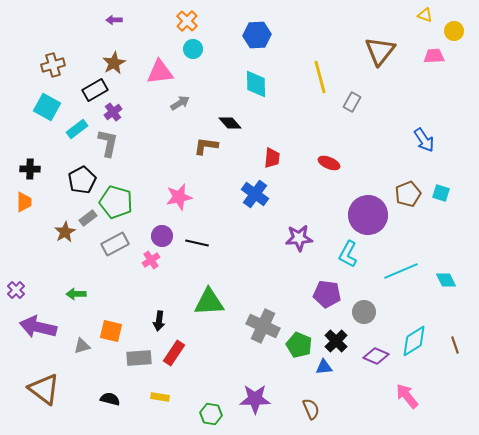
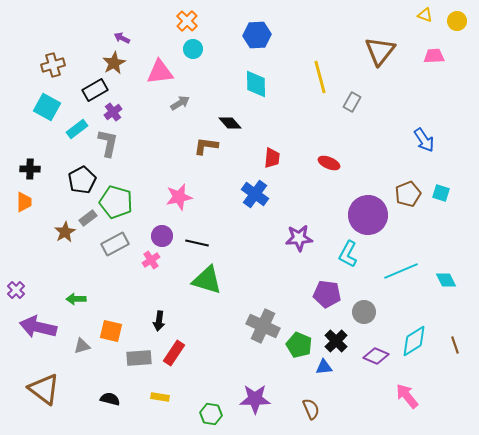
purple arrow at (114, 20): moved 8 px right, 18 px down; rotated 28 degrees clockwise
yellow circle at (454, 31): moved 3 px right, 10 px up
green arrow at (76, 294): moved 5 px down
green triangle at (209, 302): moved 2 px left, 22 px up; rotated 20 degrees clockwise
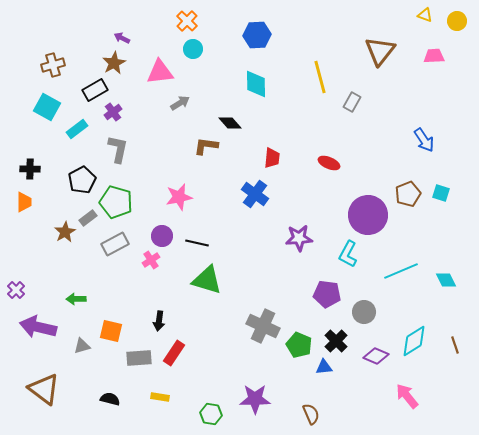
gray L-shape at (108, 143): moved 10 px right, 6 px down
brown semicircle at (311, 409): moved 5 px down
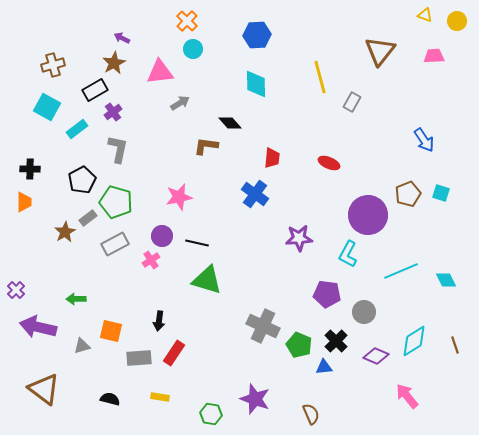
purple star at (255, 399): rotated 20 degrees clockwise
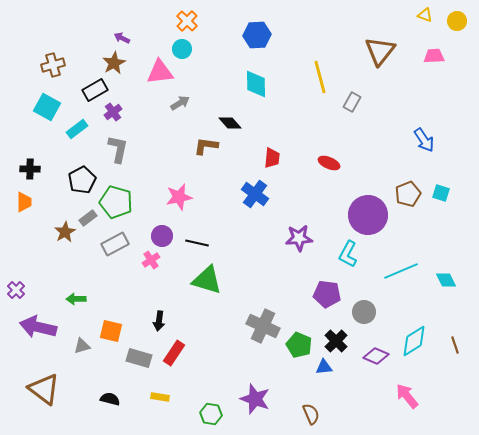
cyan circle at (193, 49): moved 11 px left
gray rectangle at (139, 358): rotated 20 degrees clockwise
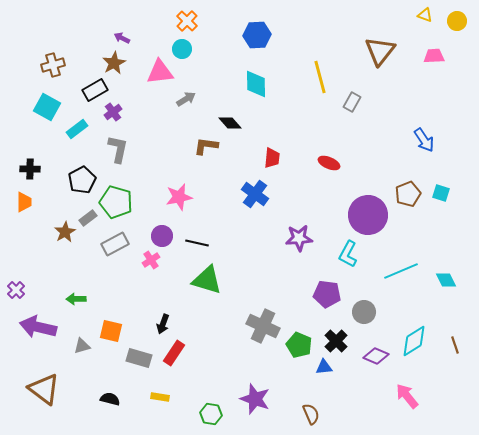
gray arrow at (180, 103): moved 6 px right, 4 px up
black arrow at (159, 321): moved 4 px right, 3 px down; rotated 12 degrees clockwise
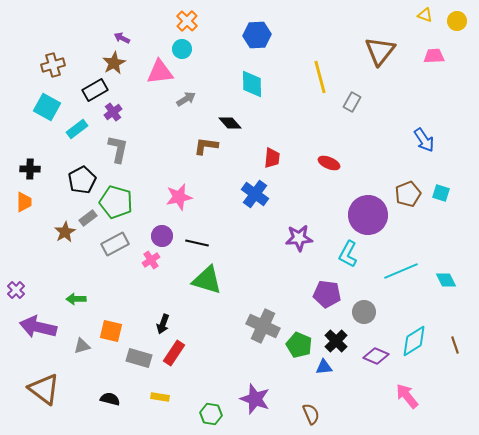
cyan diamond at (256, 84): moved 4 px left
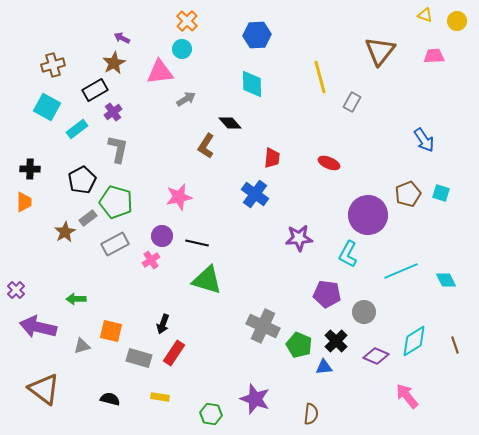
brown L-shape at (206, 146): rotated 65 degrees counterclockwise
brown semicircle at (311, 414): rotated 30 degrees clockwise
